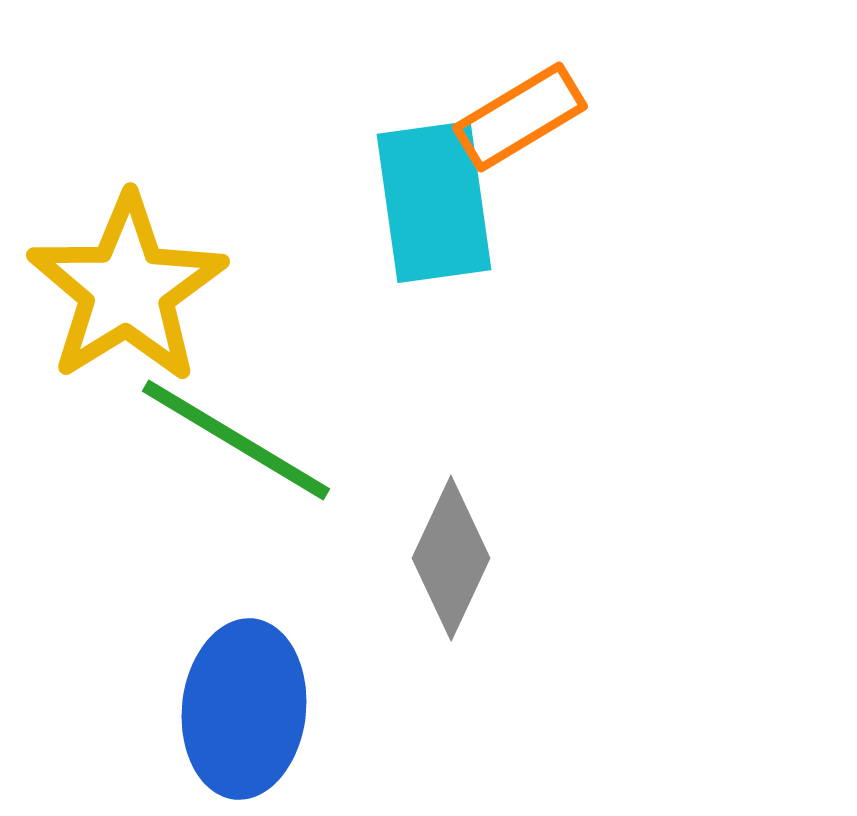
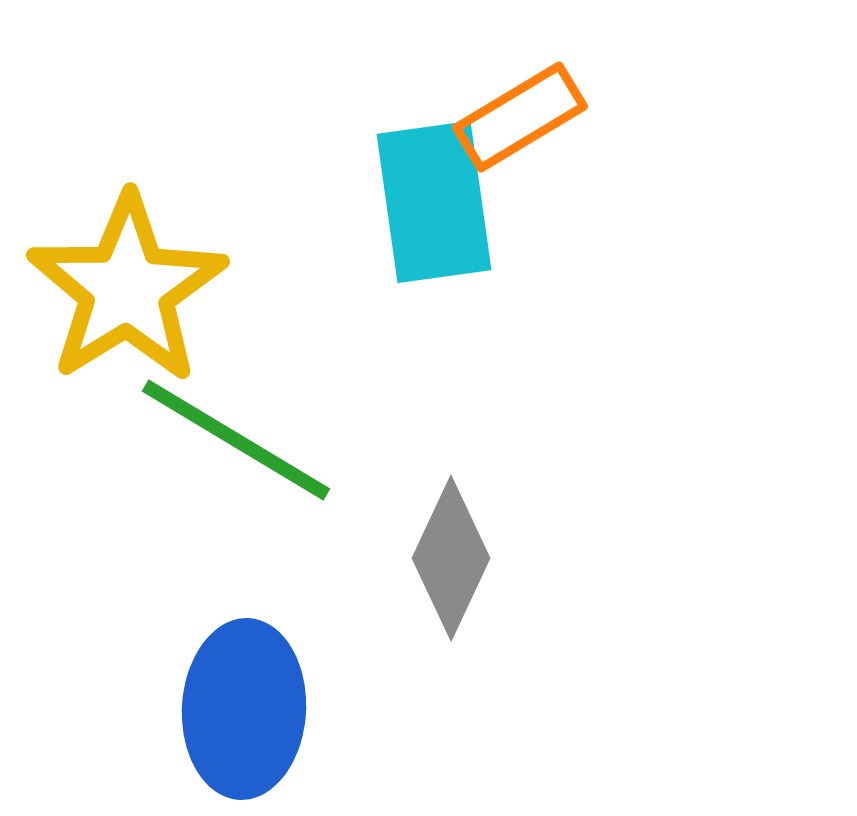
blue ellipse: rotated 3 degrees counterclockwise
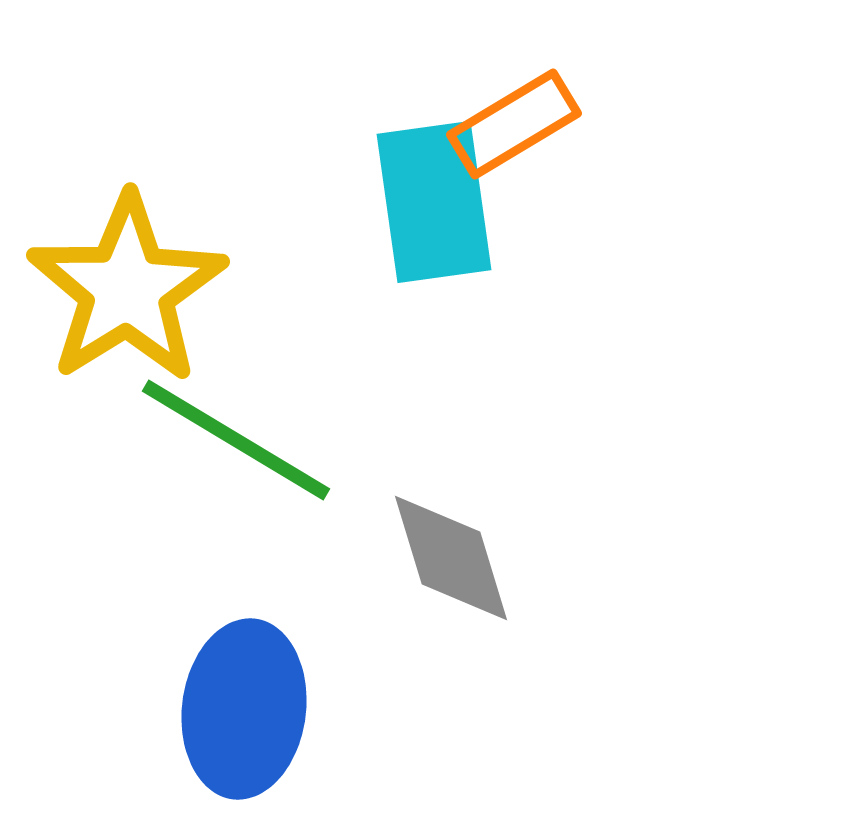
orange rectangle: moved 6 px left, 7 px down
gray diamond: rotated 42 degrees counterclockwise
blue ellipse: rotated 4 degrees clockwise
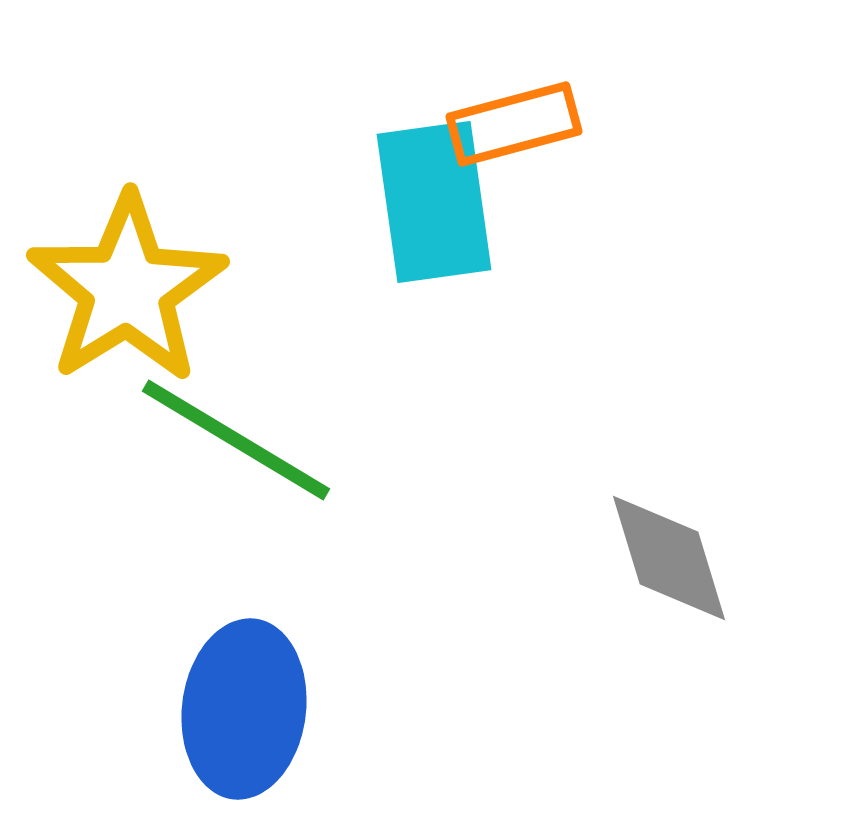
orange rectangle: rotated 16 degrees clockwise
gray diamond: moved 218 px right
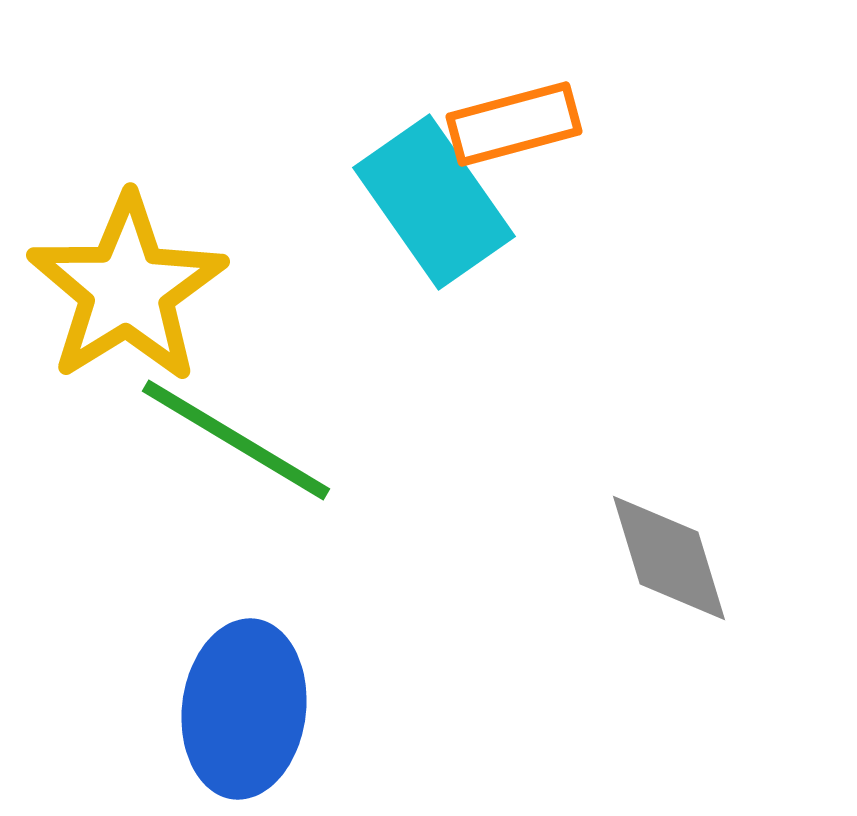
cyan rectangle: rotated 27 degrees counterclockwise
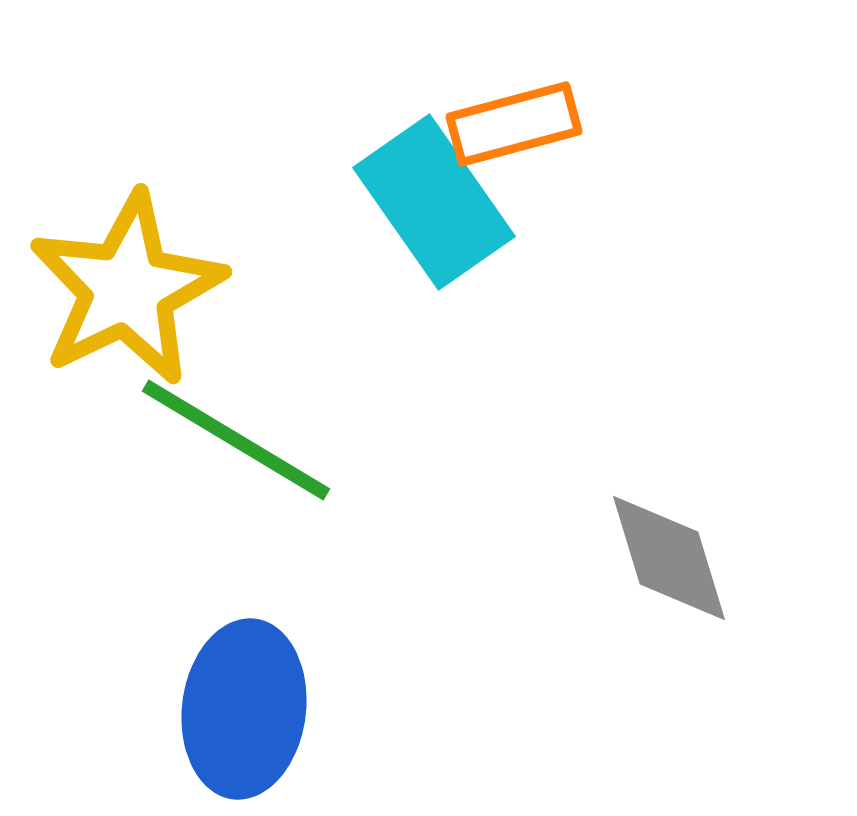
yellow star: rotated 6 degrees clockwise
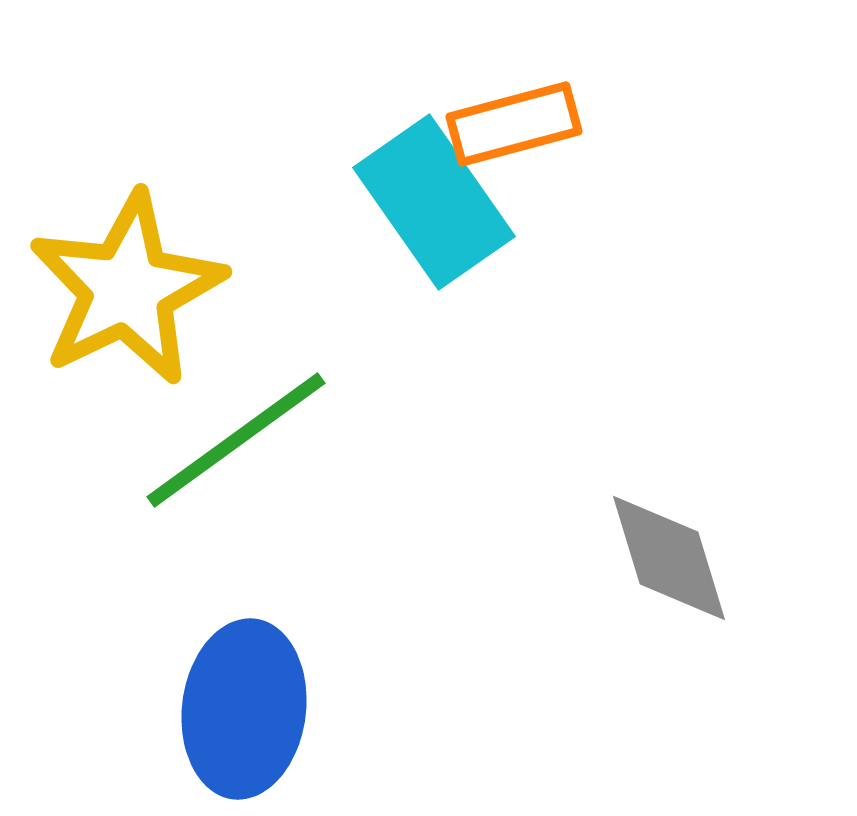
green line: rotated 67 degrees counterclockwise
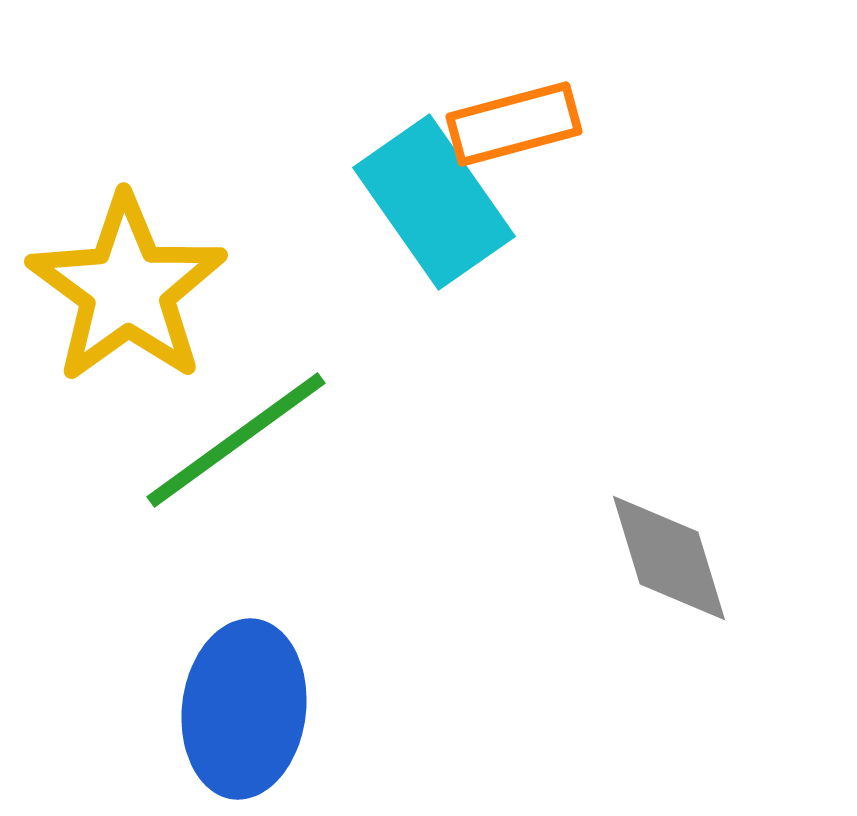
yellow star: rotated 10 degrees counterclockwise
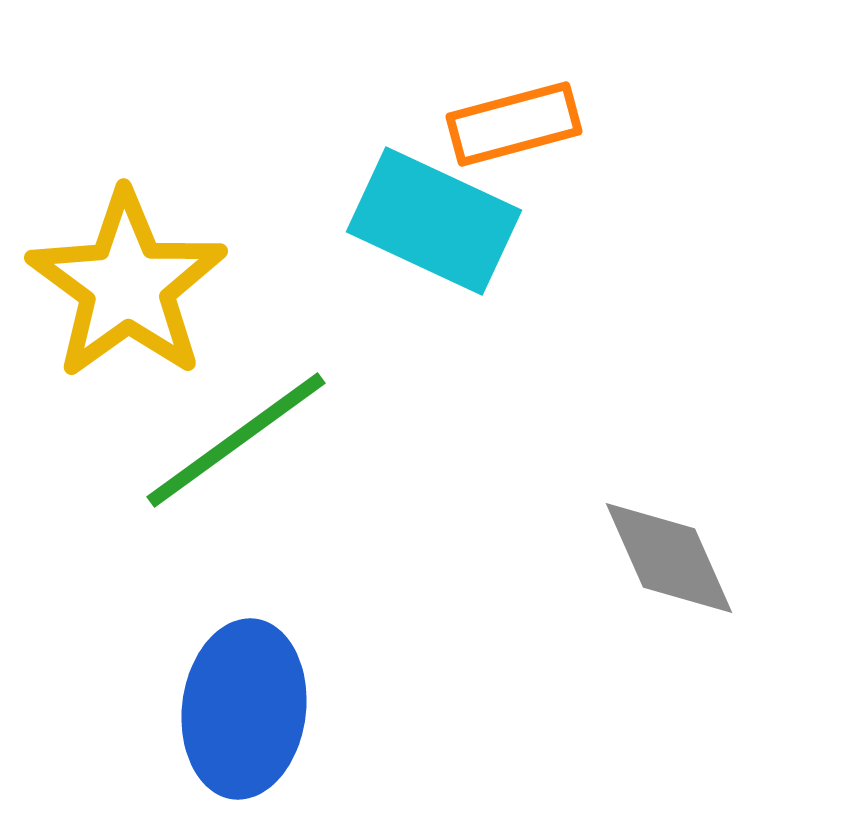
cyan rectangle: moved 19 px down; rotated 30 degrees counterclockwise
yellow star: moved 4 px up
gray diamond: rotated 7 degrees counterclockwise
